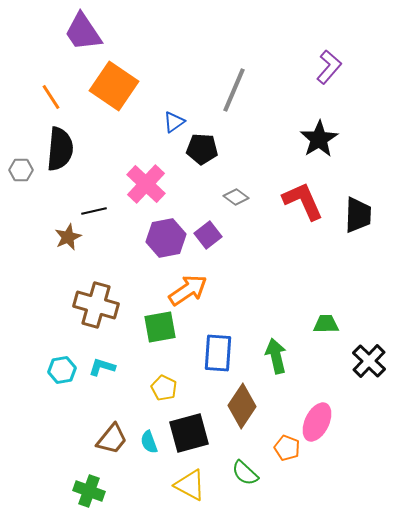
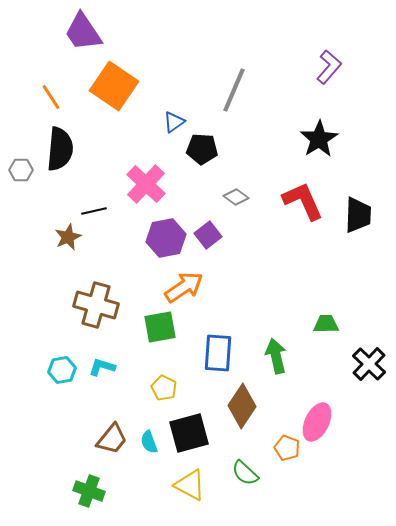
orange arrow: moved 4 px left, 3 px up
black cross: moved 3 px down
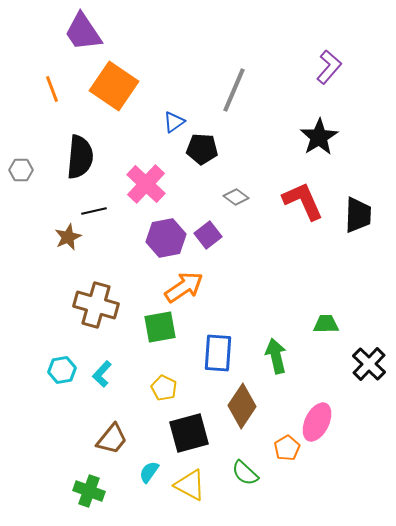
orange line: moved 1 px right, 8 px up; rotated 12 degrees clockwise
black star: moved 2 px up
black semicircle: moved 20 px right, 8 px down
cyan L-shape: moved 7 px down; rotated 64 degrees counterclockwise
cyan semicircle: moved 30 px down; rotated 55 degrees clockwise
orange pentagon: rotated 20 degrees clockwise
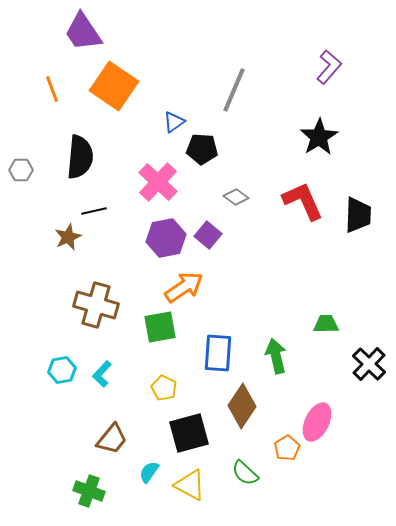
pink cross: moved 12 px right, 2 px up
purple square: rotated 12 degrees counterclockwise
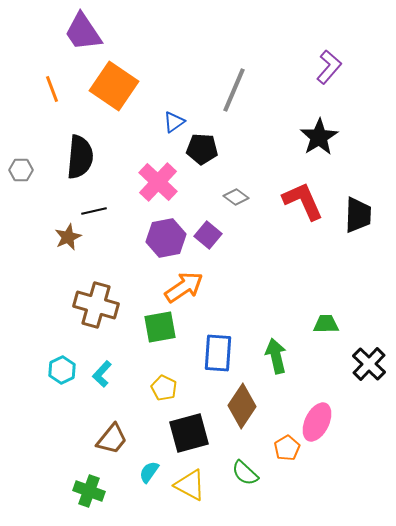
cyan hexagon: rotated 16 degrees counterclockwise
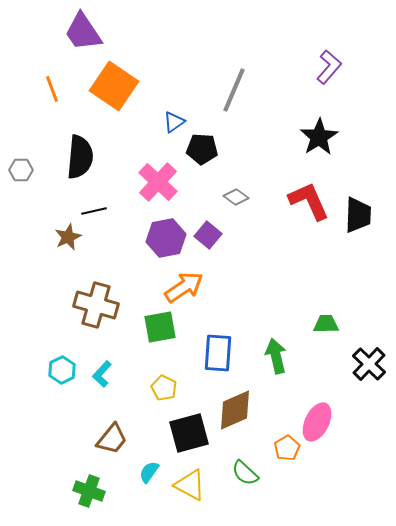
red L-shape: moved 6 px right
brown diamond: moved 7 px left, 4 px down; rotated 33 degrees clockwise
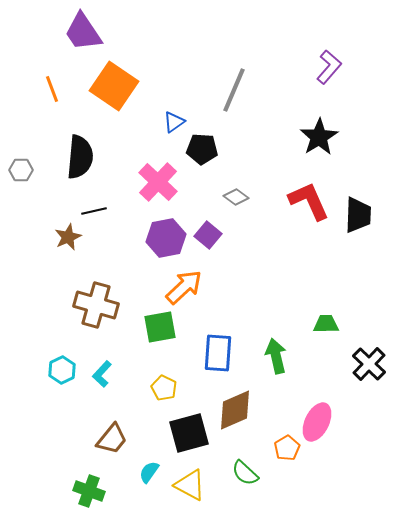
orange arrow: rotated 9 degrees counterclockwise
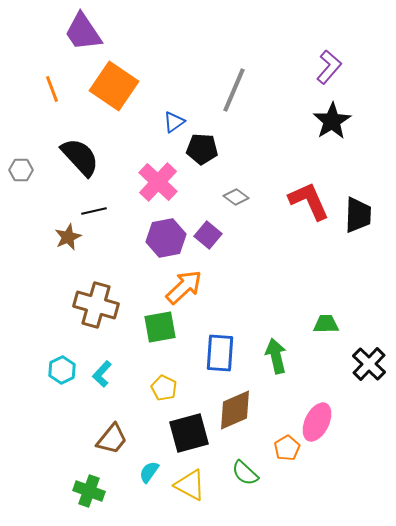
black star: moved 13 px right, 16 px up
black semicircle: rotated 48 degrees counterclockwise
blue rectangle: moved 2 px right
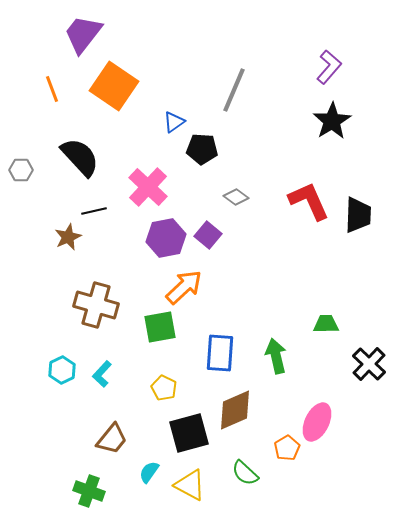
purple trapezoid: moved 2 px down; rotated 72 degrees clockwise
pink cross: moved 10 px left, 5 px down
